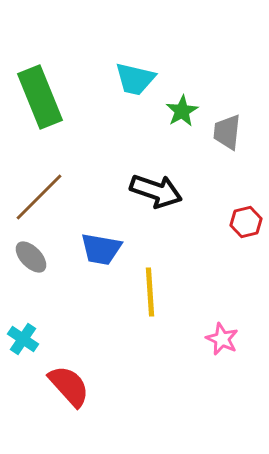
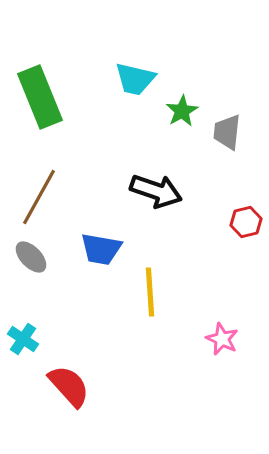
brown line: rotated 16 degrees counterclockwise
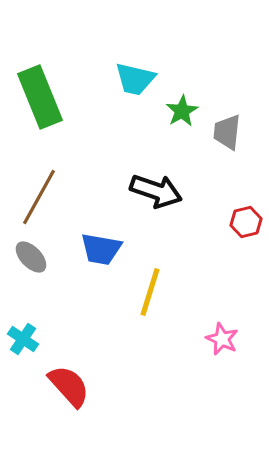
yellow line: rotated 21 degrees clockwise
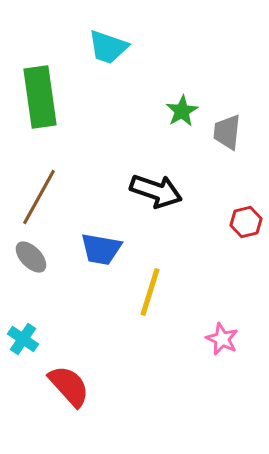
cyan trapezoid: moved 27 px left, 32 px up; rotated 6 degrees clockwise
green rectangle: rotated 14 degrees clockwise
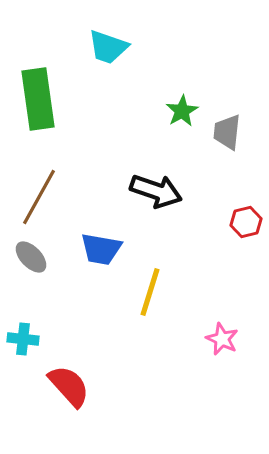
green rectangle: moved 2 px left, 2 px down
cyan cross: rotated 28 degrees counterclockwise
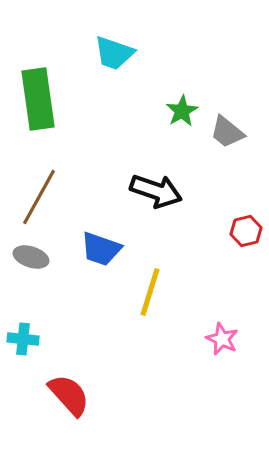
cyan trapezoid: moved 6 px right, 6 px down
gray trapezoid: rotated 57 degrees counterclockwise
red hexagon: moved 9 px down
blue trapezoid: rotated 9 degrees clockwise
gray ellipse: rotated 28 degrees counterclockwise
red semicircle: moved 9 px down
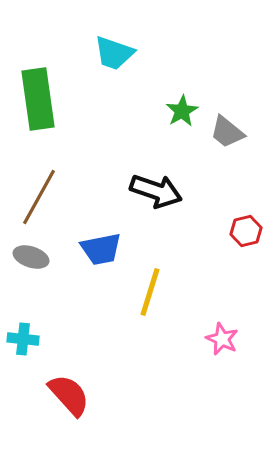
blue trapezoid: rotated 30 degrees counterclockwise
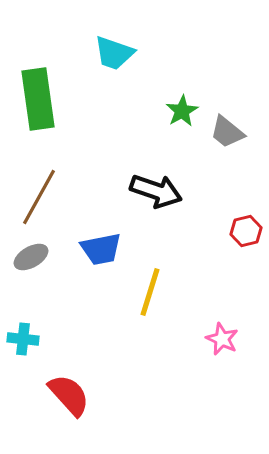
gray ellipse: rotated 48 degrees counterclockwise
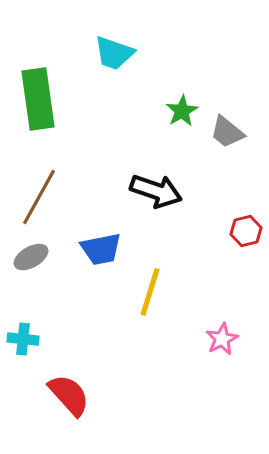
pink star: rotated 20 degrees clockwise
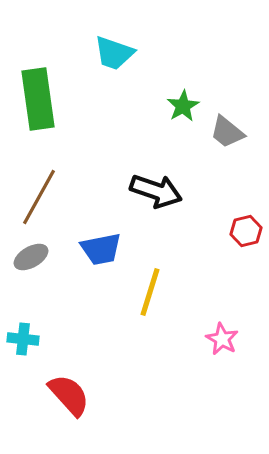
green star: moved 1 px right, 5 px up
pink star: rotated 16 degrees counterclockwise
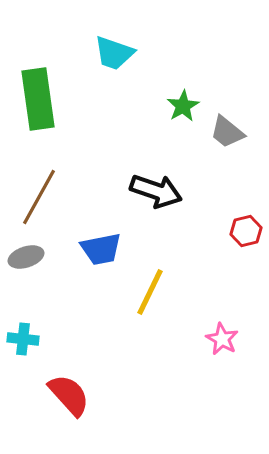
gray ellipse: moved 5 px left; rotated 12 degrees clockwise
yellow line: rotated 9 degrees clockwise
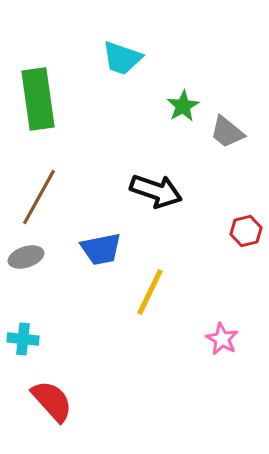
cyan trapezoid: moved 8 px right, 5 px down
red semicircle: moved 17 px left, 6 px down
